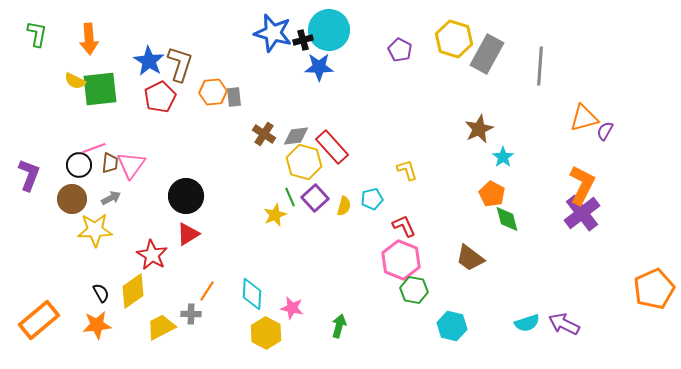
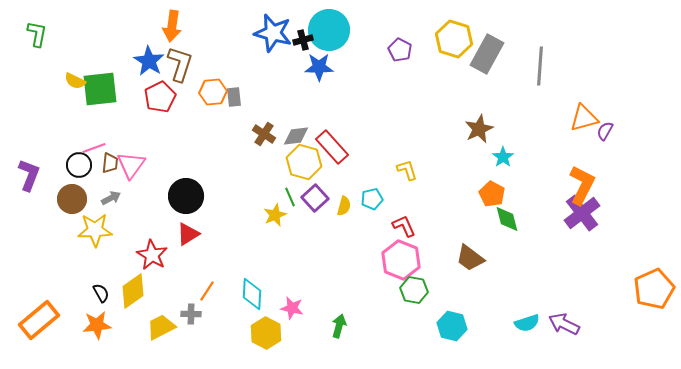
orange arrow at (89, 39): moved 83 px right, 13 px up; rotated 12 degrees clockwise
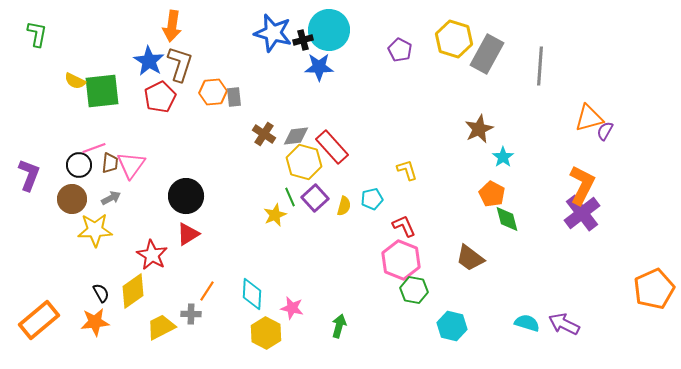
green square at (100, 89): moved 2 px right, 2 px down
orange triangle at (584, 118): moved 5 px right
cyan semicircle at (527, 323): rotated 145 degrees counterclockwise
orange star at (97, 325): moved 2 px left, 3 px up
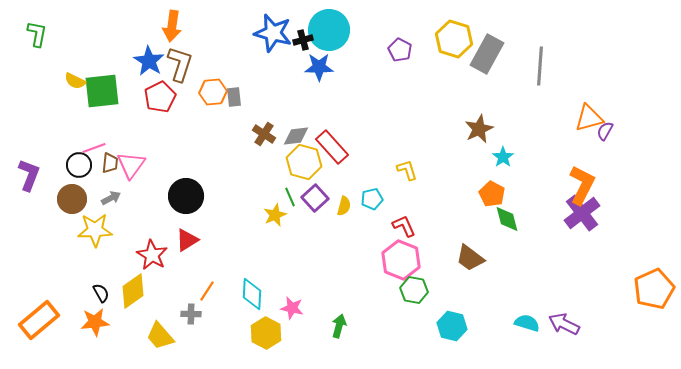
red triangle at (188, 234): moved 1 px left, 6 px down
yellow trapezoid at (161, 327): moved 1 px left, 9 px down; rotated 104 degrees counterclockwise
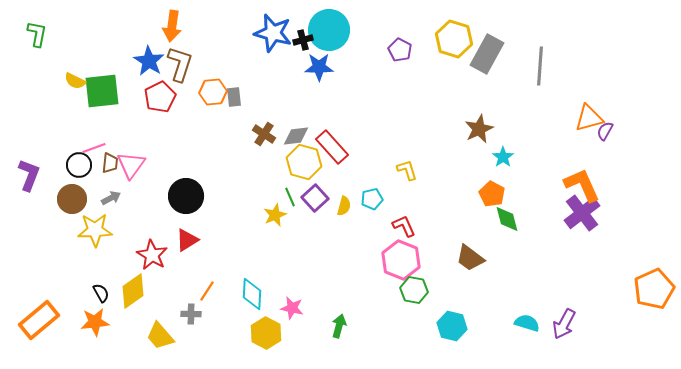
orange L-shape at (582, 185): rotated 51 degrees counterclockwise
purple arrow at (564, 324): rotated 88 degrees counterclockwise
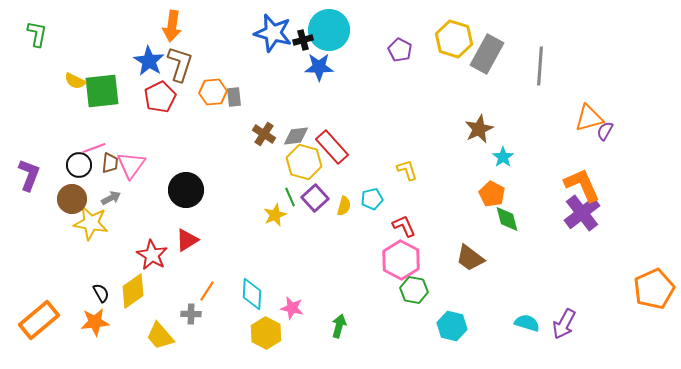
black circle at (186, 196): moved 6 px up
yellow star at (95, 230): moved 4 px left, 7 px up; rotated 12 degrees clockwise
pink hexagon at (401, 260): rotated 6 degrees clockwise
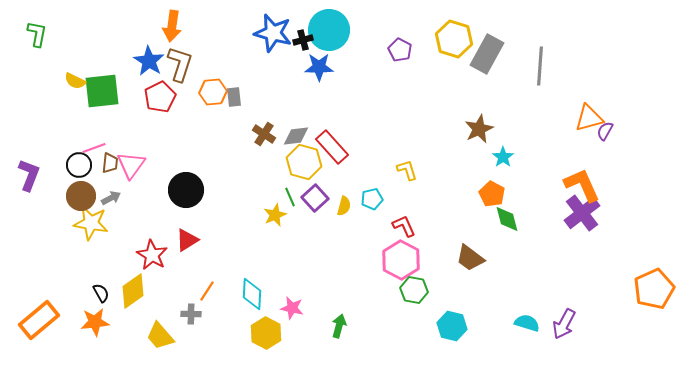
brown circle at (72, 199): moved 9 px right, 3 px up
